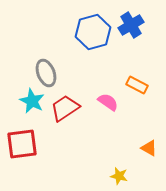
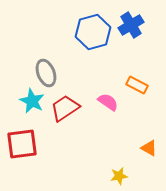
yellow star: rotated 24 degrees counterclockwise
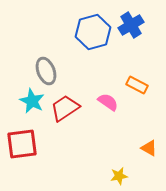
gray ellipse: moved 2 px up
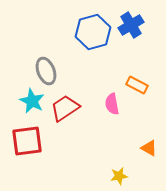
pink semicircle: moved 4 px right, 2 px down; rotated 135 degrees counterclockwise
red square: moved 5 px right, 3 px up
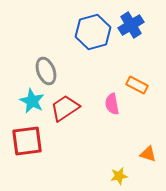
orange triangle: moved 1 px left, 6 px down; rotated 12 degrees counterclockwise
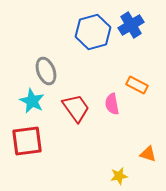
red trapezoid: moved 11 px right; rotated 88 degrees clockwise
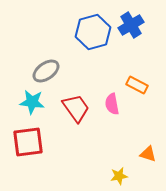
gray ellipse: rotated 76 degrees clockwise
cyan star: moved 1 px down; rotated 20 degrees counterclockwise
red square: moved 1 px right, 1 px down
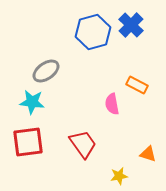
blue cross: rotated 15 degrees counterclockwise
red trapezoid: moved 7 px right, 36 px down
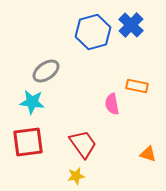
orange rectangle: moved 1 px down; rotated 15 degrees counterclockwise
yellow star: moved 43 px left
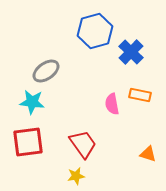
blue cross: moved 27 px down
blue hexagon: moved 2 px right, 1 px up
orange rectangle: moved 3 px right, 9 px down
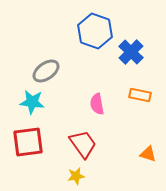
blue hexagon: rotated 24 degrees counterclockwise
pink semicircle: moved 15 px left
